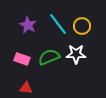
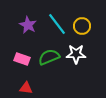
cyan line: moved 1 px left
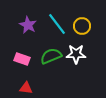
green semicircle: moved 2 px right, 1 px up
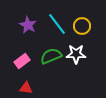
pink rectangle: moved 2 px down; rotated 56 degrees counterclockwise
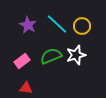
cyan line: rotated 10 degrees counterclockwise
white star: moved 1 px down; rotated 18 degrees counterclockwise
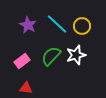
green semicircle: rotated 25 degrees counterclockwise
